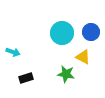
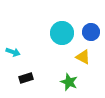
green star: moved 3 px right, 8 px down; rotated 12 degrees clockwise
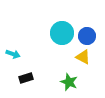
blue circle: moved 4 px left, 4 px down
cyan arrow: moved 2 px down
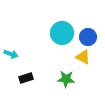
blue circle: moved 1 px right, 1 px down
cyan arrow: moved 2 px left
green star: moved 3 px left, 3 px up; rotated 18 degrees counterclockwise
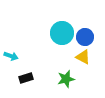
blue circle: moved 3 px left
cyan arrow: moved 2 px down
green star: rotated 18 degrees counterclockwise
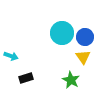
yellow triangle: rotated 28 degrees clockwise
green star: moved 5 px right, 1 px down; rotated 30 degrees counterclockwise
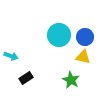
cyan circle: moved 3 px left, 2 px down
yellow triangle: rotated 42 degrees counterclockwise
black rectangle: rotated 16 degrees counterclockwise
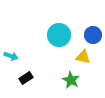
blue circle: moved 8 px right, 2 px up
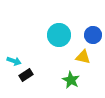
cyan arrow: moved 3 px right, 5 px down
black rectangle: moved 3 px up
